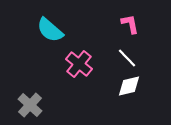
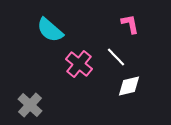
white line: moved 11 px left, 1 px up
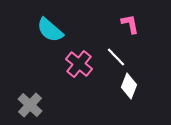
white diamond: rotated 55 degrees counterclockwise
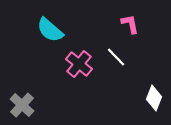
white diamond: moved 25 px right, 12 px down
gray cross: moved 8 px left
